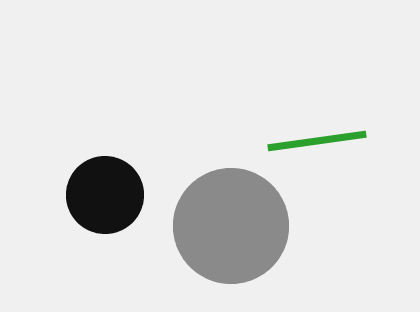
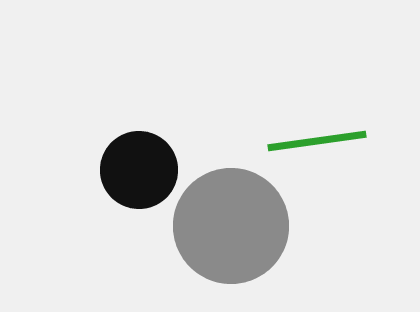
black circle: moved 34 px right, 25 px up
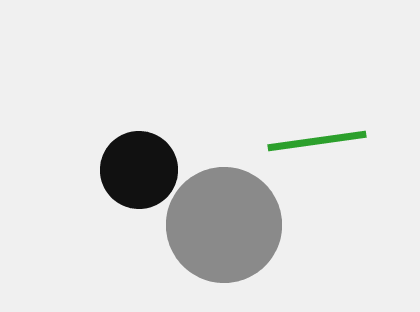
gray circle: moved 7 px left, 1 px up
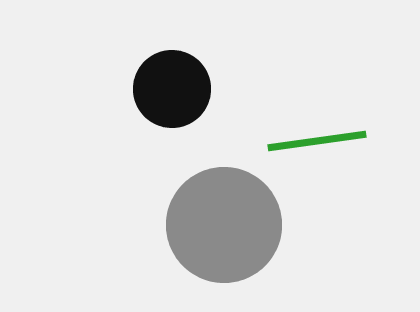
black circle: moved 33 px right, 81 px up
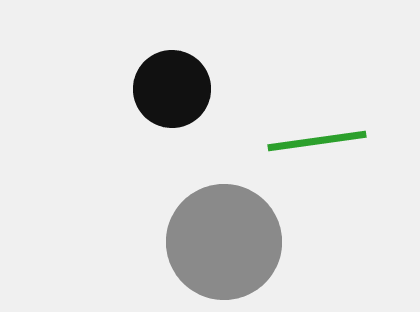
gray circle: moved 17 px down
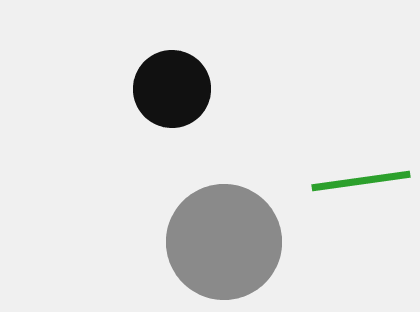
green line: moved 44 px right, 40 px down
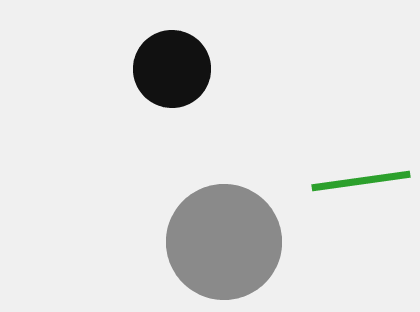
black circle: moved 20 px up
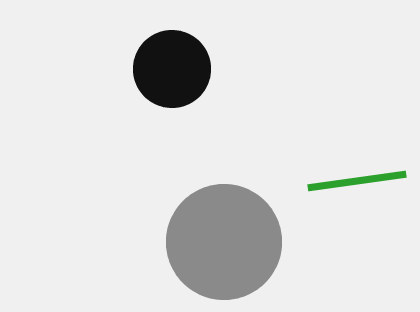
green line: moved 4 px left
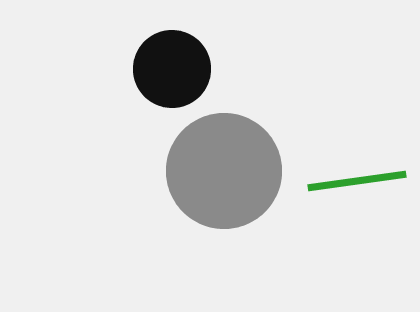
gray circle: moved 71 px up
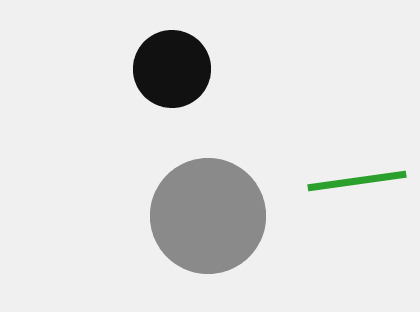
gray circle: moved 16 px left, 45 px down
